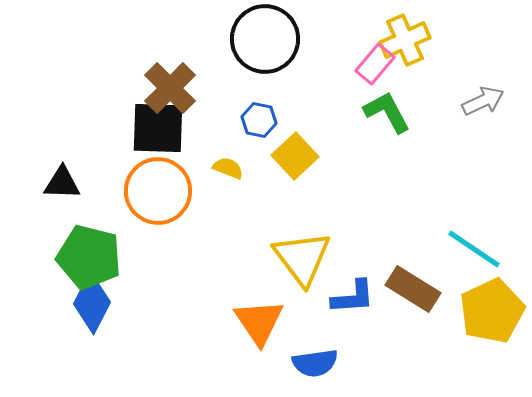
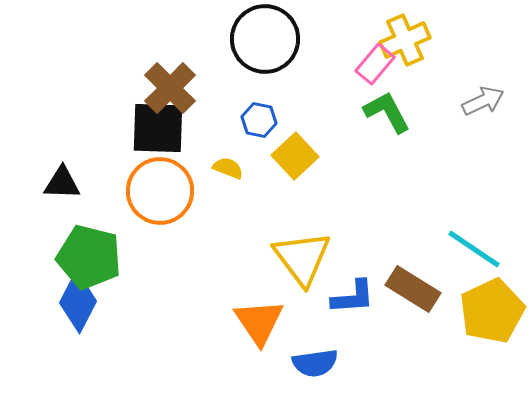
orange circle: moved 2 px right
blue diamond: moved 14 px left, 1 px up
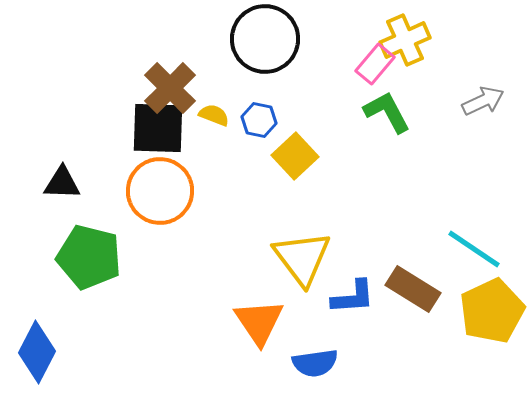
yellow semicircle: moved 14 px left, 53 px up
blue diamond: moved 41 px left, 50 px down
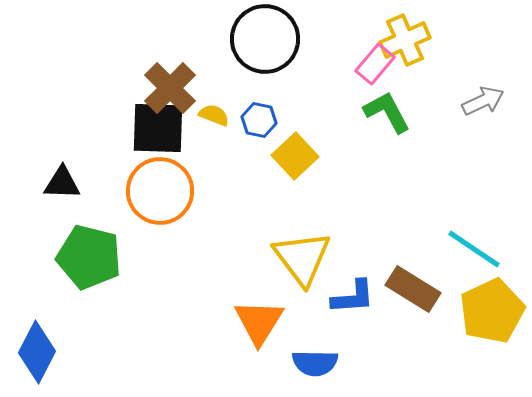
orange triangle: rotated 6 degrees clockwise
blue semicircle: rotated 9 degrees clockwise
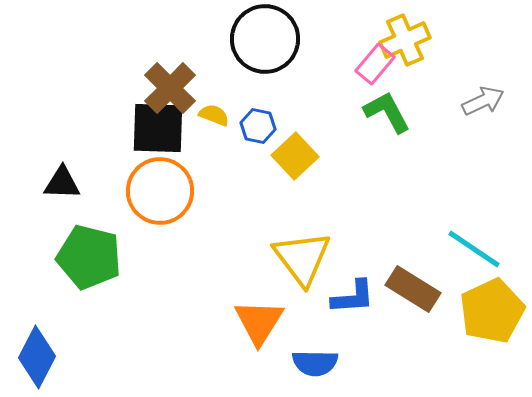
blue hexagon: moved 1 px left, 6 px down
blue diamond: moved 5 px down
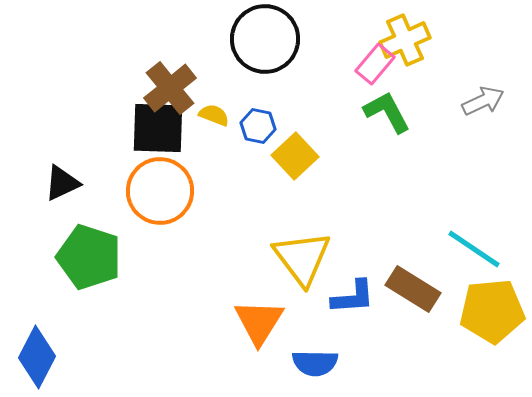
brown cross: rotated 6 degrees clockwise
black triangle: rotated 27 degrees counterclockwise
green pentagon: rotated 4 degrees clockwise
yellow pentagon: rotated 20 degrees clockwise
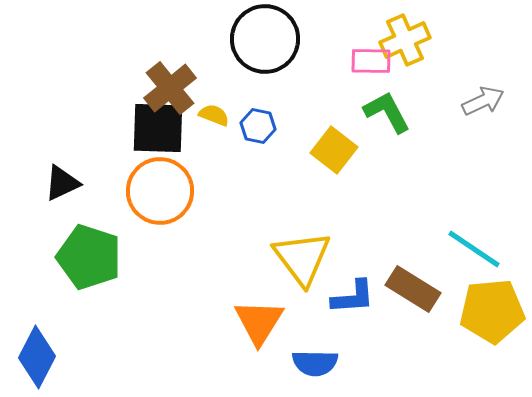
pink rectangle: moved 4 px left, 3 px up; rotated 51 degrees clockwise
yellow square: moved 39 px right, 6 px up; rotated 9 degrees counterclockwise
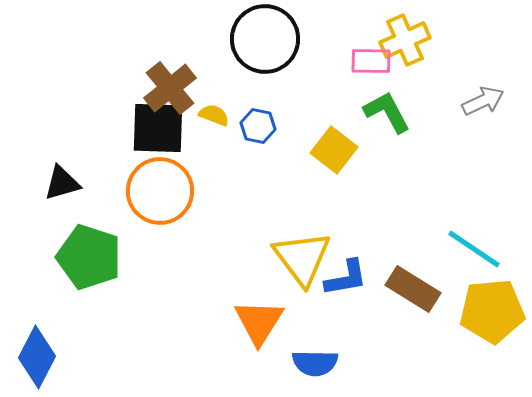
black triangle: rotated 9 degrees clockwise
blue L-shape: moved 7 px left, 19 px up; rotated 6 degrees counterclockwise
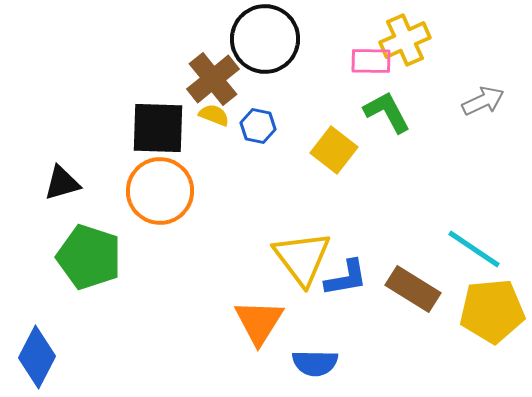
brown cross: moved 43 px right, 9 px up
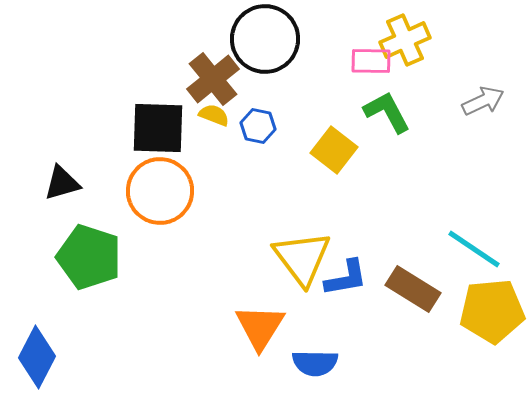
orange triangle: moved 1 px right, 5 px down
